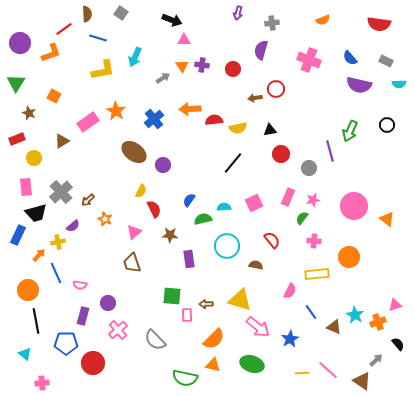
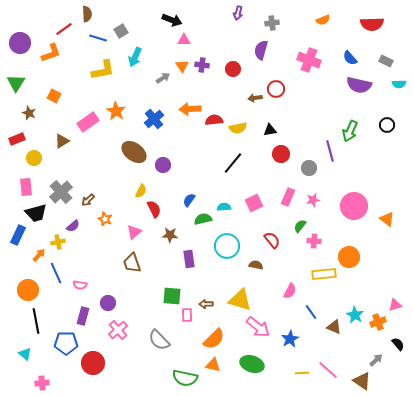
gray square at (121, 13): moved 18 px down; rotated 24 degrees clockwise
red semicircle at (379, 24): moved 7 px left; rotated 10 degrees counterclockwise
green semicircle at (302, 218): moved 2 px left, 8 px down
yellow rectangle at (317, 274): moved 7 px right
gray semicircle at (155, 340): moved 4 px right
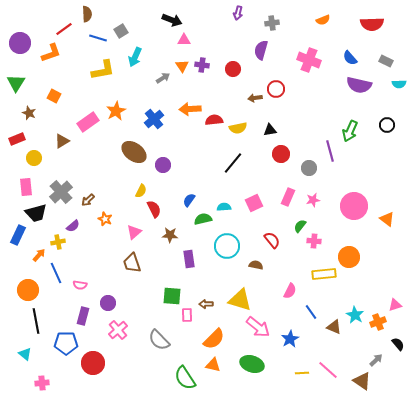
orange star at (116, 111): rotated 12 degrees clockwise
green semicircle at (185, 378): rotated 45 degrees clockwise
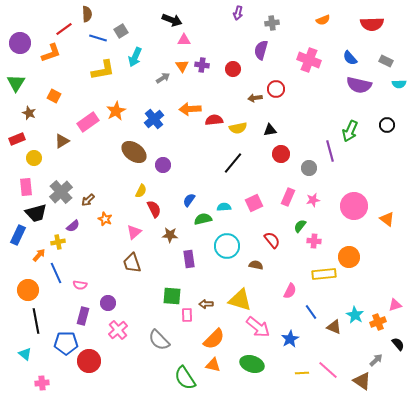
red circle at (93, 363): moved 4 px left, 2 px up
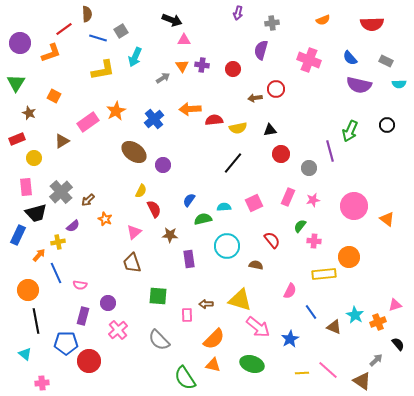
green square at (172, 296): moved 14 px left
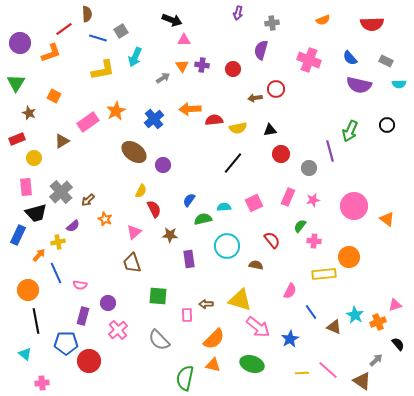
green semicircle at (185, 378): rotated 45 degrees clockwise
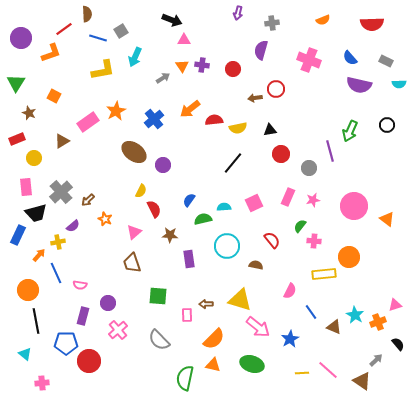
purple circle at (20, 43): moved 1 px right, 5 px up
orange arrow at (190, 109): rotated 35 degrees counterclockwise
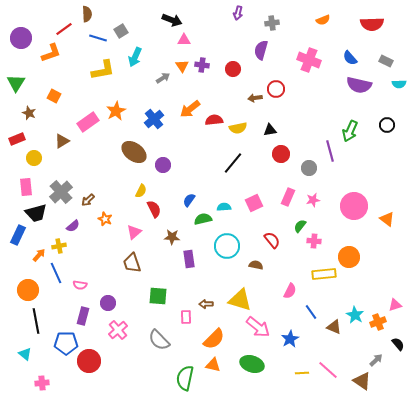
brown star at (170, 235): moved 2 px right, 2 px down
yellow cross at (58, 242): moved 1 px right, 4 px down
pink rectangle at (187, 315): moved 1 px left, 2 px down
